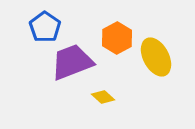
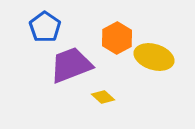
yellow ellipse: moved 2 px left; rotated 45 degrees counterclockwise
purple trapezoid: moved 1 px left, 3 px down
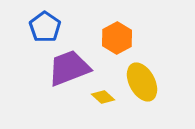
yellow ellipse: moved 12 px left, 25 px down; rotated 45 degrees clockwise
purple trapezoid: moved 2 px left, 3 px down
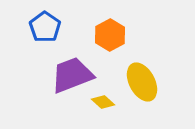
orange hexagon: moved 7 px left, 3 px up
purple trapezoid: moved 3 px right, 7 px down
yellow diamond: moved 5 px down
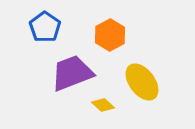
purple trapezoid: moved 2 px up
yellow ellipse: rotated 9 degrees counterclockwise
yellow diamond: moved 3 px down
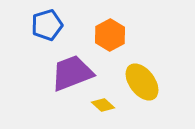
blue pentagon: moved 2 px right, 2 px up; rotated 20 degrees clockwise
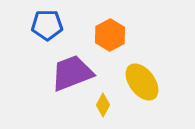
blue pentagon: rotated 16 degrees clockwise
yellow diamond: rotated 75 degrees clockwise
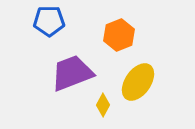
blue pentagon: moved 2 px right, 4 px up
orange hexagon: moved 9 px right; rotated 8 degrees clockwise
yellow ellipse: moved 4 px left; rotated 72 degrees clockwise
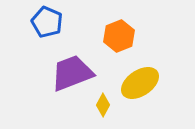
blue pentagon: moved 2 px left, 1 px down; rotated 24 degrees clockwise
orange hexagon: moved 1 px down
yellow ellipse: moved 2 px right, 1 px down; rotated 21 degrees clockwise
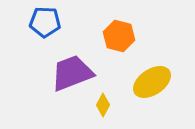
blue pentagon: moved 2 px left; rotated 20 degrees counterclockwise
orange hexagon: rotated 24 degrees counterclockwise
yellow ellipse: moved 12 px right, 1 px up
